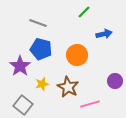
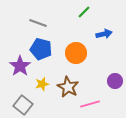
orange circle: moved 1 px left, 2 px up
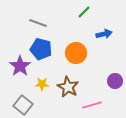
yellow star: rotated 16 degrees clockwise
pink line: moved 2 px right, 1 px down
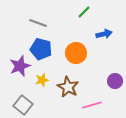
purple star: rotated 15 degrees clockwise
yellow star: moved 4 px up; rotated 16 degrees counterclockwise
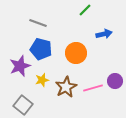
green line: moved 1 px right, 2 px up
brown star: moved 2 px left; rotated 15 degrees clockwise
pink line: moved 1 px right, 17 px up
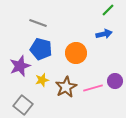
green line: moved 23 px right
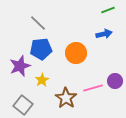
green line: rotated 24 degrees clockwise
gray line: rotated 24 degrees clockwise
blue pentagon: rotated 20 degrees counterclockwise
yellow star: rotated 16 degrees counterclockwise
brown star: moved 11 px down; rotated 10 degrees counterclockwise
